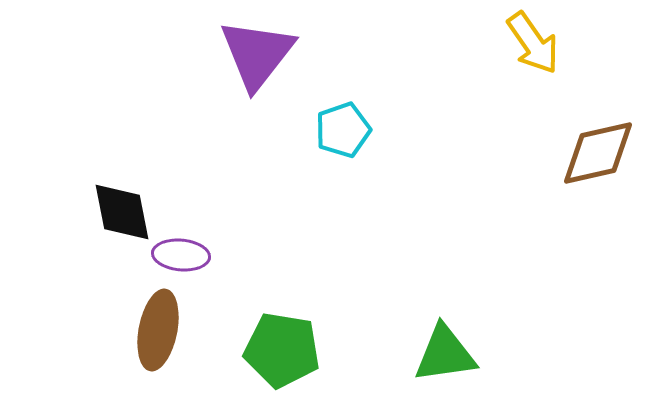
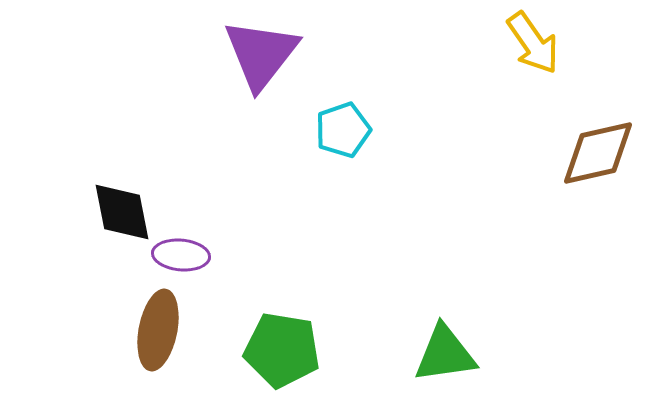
purple triangle: moved 4 px right
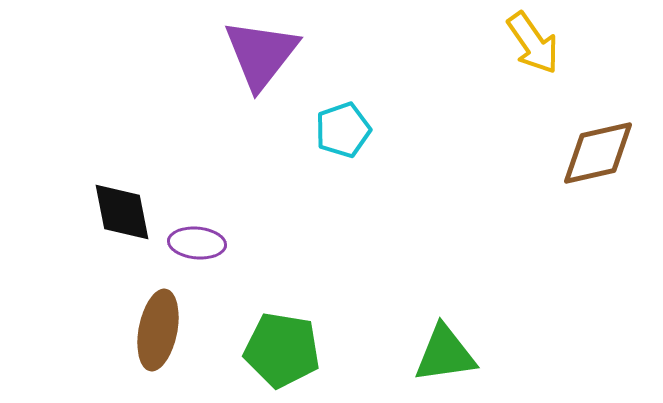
purple ellipse: moved 16 px right, 12 px up
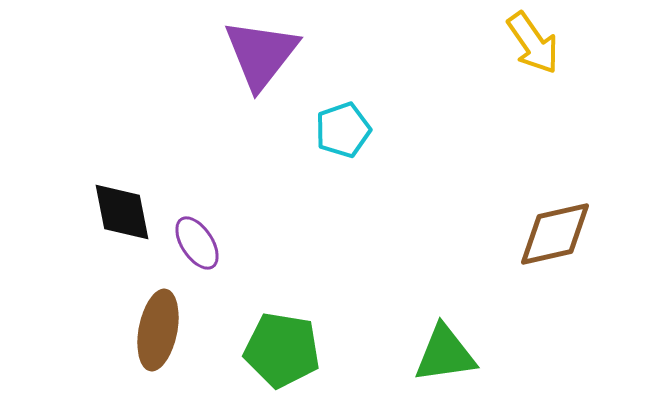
brown diamond: moved 43 px left, 81 px down
purple ellipse: rotated 52 degrees clockwise
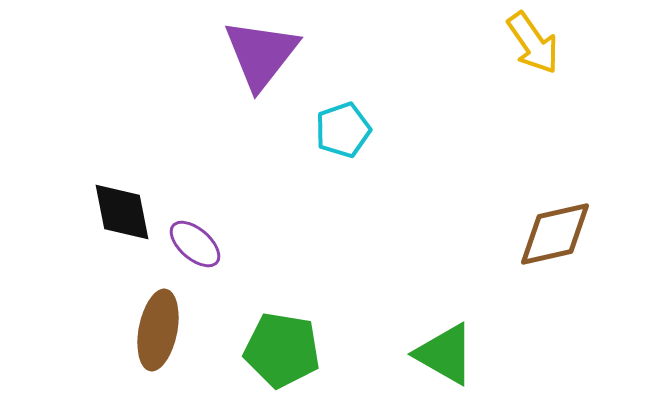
purple ellipse: moved 2 px left, 1 px down; rotated 16 degrees counterclockwise
green triangle: rotated 38 degrees clockwise
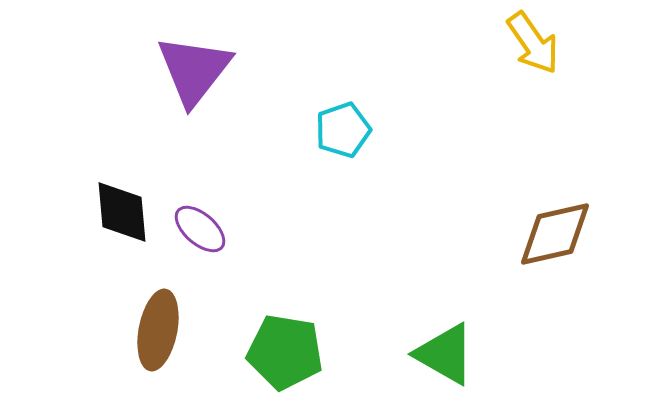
purple triangle: moved 67 px left, 16 px down
black diamond: rotated 6 degrees clockwise
purple ellipse: moved 5 px right, 15 px up
green pentagon: moved 3 px right, 2 px down
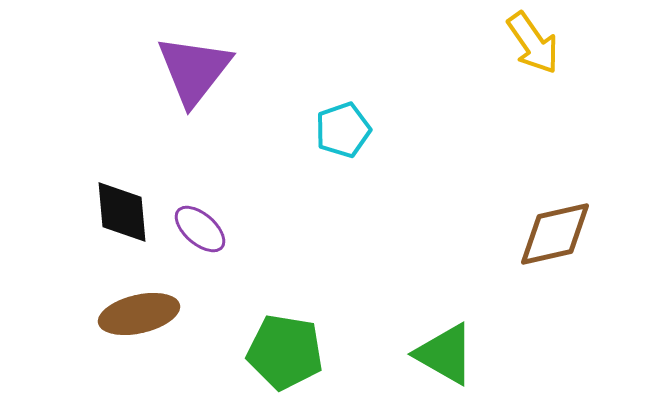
brown ellipse: moved 19 px left, 16 px up; rotated 66 degrees clockwise
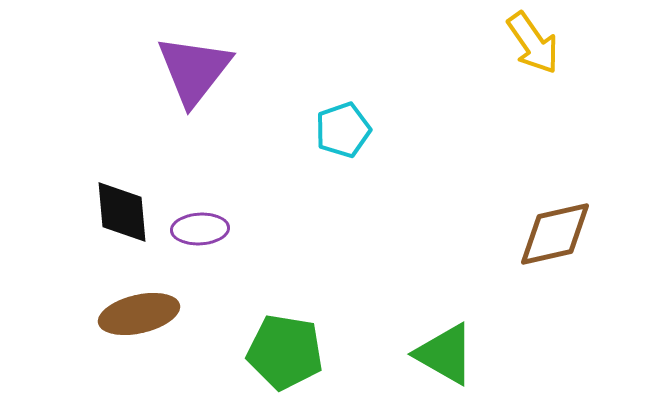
purple ellipse: rotated 44 degrees counterclockwise
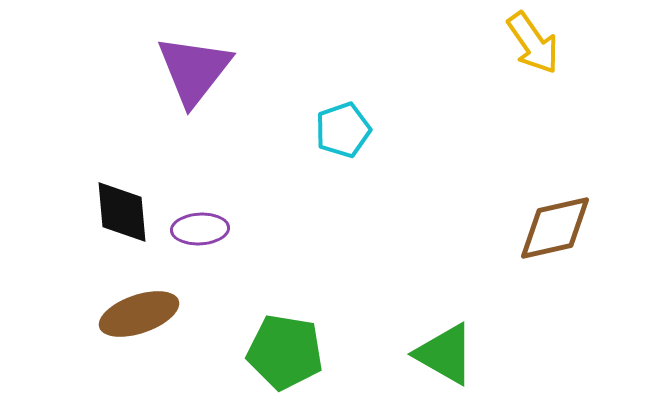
brown diamond: moved 6 px up
brown ellipse: rotated 6 degrees counterclockwise
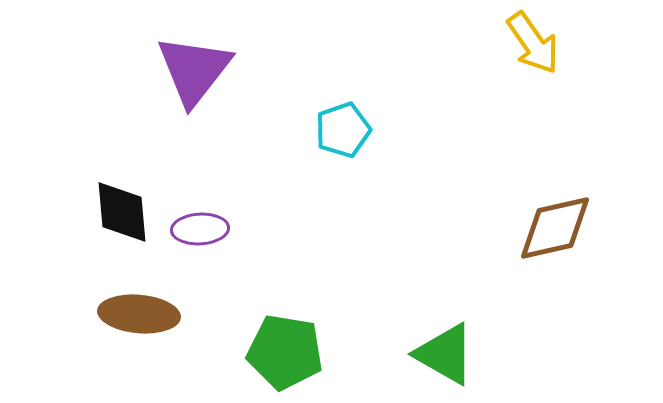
brown ellipse: rotated 24 degrees clockwise
